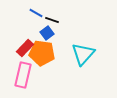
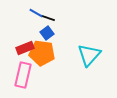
black line: moved 4 px left, 2 px up
red rectangle: rotated 24 degrees clockwise
cyan triangle: moved 6 px right, 1 px down
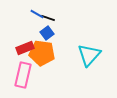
blue line: moved 1 px right, 1 px down
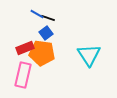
blue square: moved 1 px left
cyan triangle: rotated 15 degrees counterclockwise
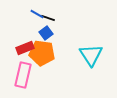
cyan triangle: moved 2 px right
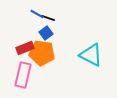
cyan triangle: rotated 30 degrees counterclockwise
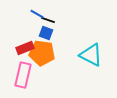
black line: moved 2 px down
blue square: rotated 32 degrees counterclockwise
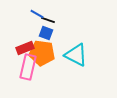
cyan triangle: moved 15 px left
pink rectangle: moved 5 px right, 8 px up
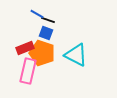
orange pentagon: rotated 10 degrees clockwise
pink rectangle: moved 4 px down
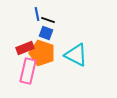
blue line: rotated 48 degrees clockwise
